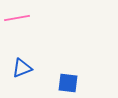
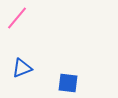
pink line: rotated 40 degrees counterclockwise
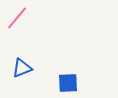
blue square: rotated 10 degrees counterclockwise
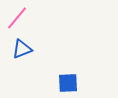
blue triangle: moved 19 px up
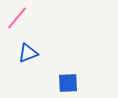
blue triangle: moved 6 px right, 4 px down
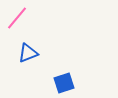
blue square: moved 4 px left; rotated 15 degrees counterclockwise
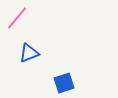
blue triangle: moved 1 px right
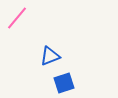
blue triangle: moved 21 px right, 3 px down
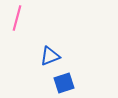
pink line: rotated 25 degrees counterclockwise
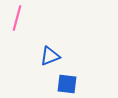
blue square: moved 3 px right, 1 px down; rotated 25 degrees clockwise
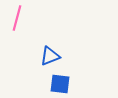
blue square: moved 7 px left
